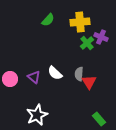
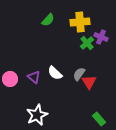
gray semicircle: rotated 32 degrees clockwise
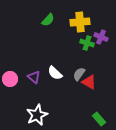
green cross: rotated 32 degrees counterclockwise
red triangle: rotated 28 degrees counterclockwise
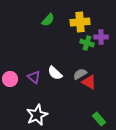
purple cross: rotated 24 degrees counterclockwise
gray semicircle: moved 1 px right; rotated 24 degrees clockwise
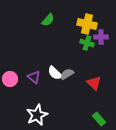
yellow cross: moved 7 px right, 2 px down; rotated 18 degrees clockwise
gray semicircle: moved 13 px left
red triangle: moved 5 px right, 1 px down; rotated 14 degrees clockwise
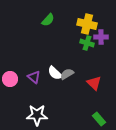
white star: rotated 25 degrees clockwise
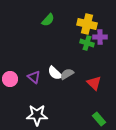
purple cross: moved 1 px left
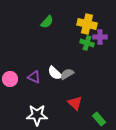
green semicircle: moved 1 px left, 2 px down
purple triangle: rotated 16 degrees counterclockwise
red triangle: moved 19 px left, 20 px down
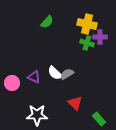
pink circle: moved 2 px right, 4 px down
